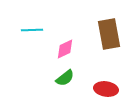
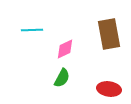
green semicircle: moved 3 px left; rotated 24 degrees counterclockwise
red ellipse: moved 3 px right
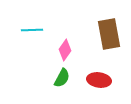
pink diamond: moved 1 px down; rotated 30 degrees counterclockwise
red ellipse: moved 10 px left, 9 px up
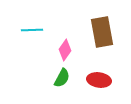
brown rectangle: moved 7 px left, 2 px up
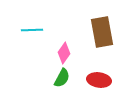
pink diamond: moved 1 px left, 3 px down
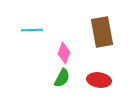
pink diamond: rotated 15 degrees counterclockwise
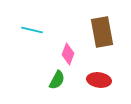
cyan line: rotated 15 degrees clockwise
pink diamond: moved 4 px right, 1 px down
green semicircle: moved 5 px left, 2 px down
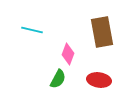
green semicircle: moved 1 px right, 1 px up
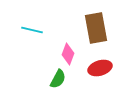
brown rectangle: moved 6 px left, 4 px up
red ellipse: moved 1 px right, 12 px up; rotated 25 degrees counterclockwise
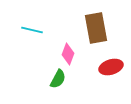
red ellipse: moved 11 px right, 1 px up
